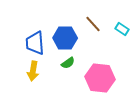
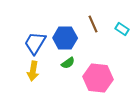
brown line: rotated 18 degrees clockwise
blue trapezoid: rotated 35 degrees clockwise
pink hexagon: moved 2 px left
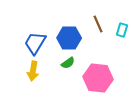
brown line: moved 5 px right
cyan rectangle: moved 1 px down; rotated 72 degrees clockwise
blue hexagon: moved 4 px right
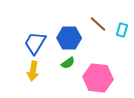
brown line: rotated 24 degrees counterclockwise
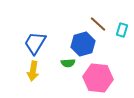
blue hexagon: moved 14 px right, 6 px down; rotated 15 degrees counterclockwise
green semicircle: rotated 32 degrees clockwise
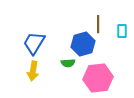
brown line: rotated 48 degrees clockwise
cyan rectangle: moved 1 px down; rotated 16 degrees counterclockwise
blue trapezoid: moved 1 px left
pink hexagon: rotated 12 degrees counterclockwise
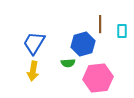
brown line: moved 2 px right
